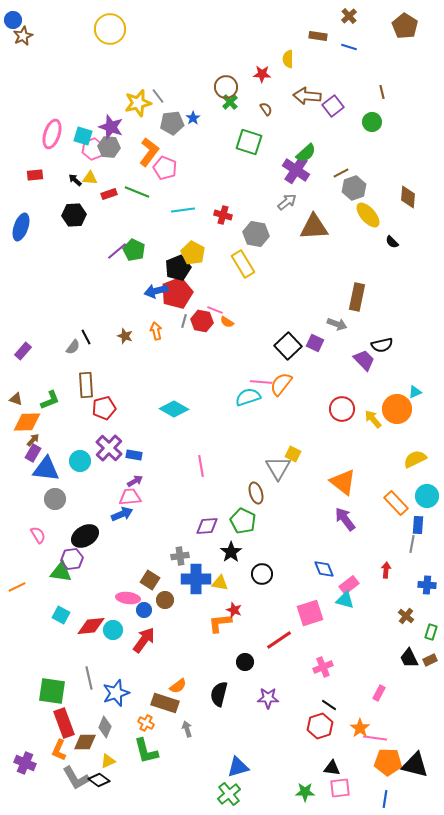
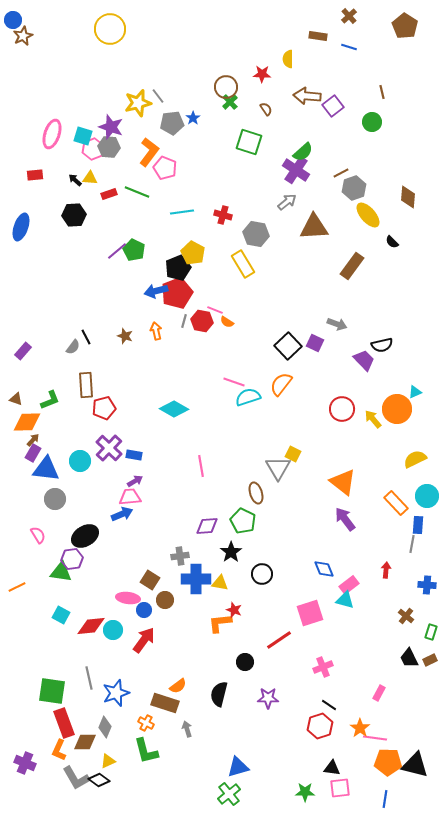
green semicircle at (306, 153): moved 3 px left, 1 px up
cyan line at (183, 210): moved 1 px left, 2 px down
brown rectangle at (357, 297): moved 5 px left, 31 px up; rotated 24 degrees clockwise
pink line at (261, 382): moved 27 px left; rotated 15 degrees clockwise
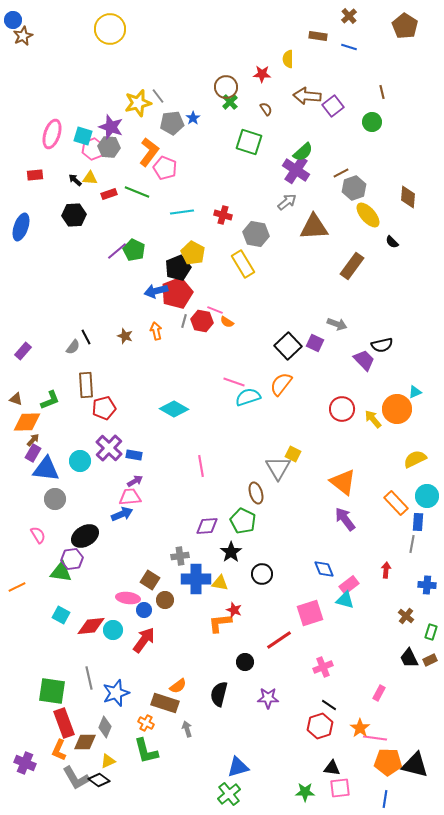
blue rectangle at (418, 525): moved 3 px up
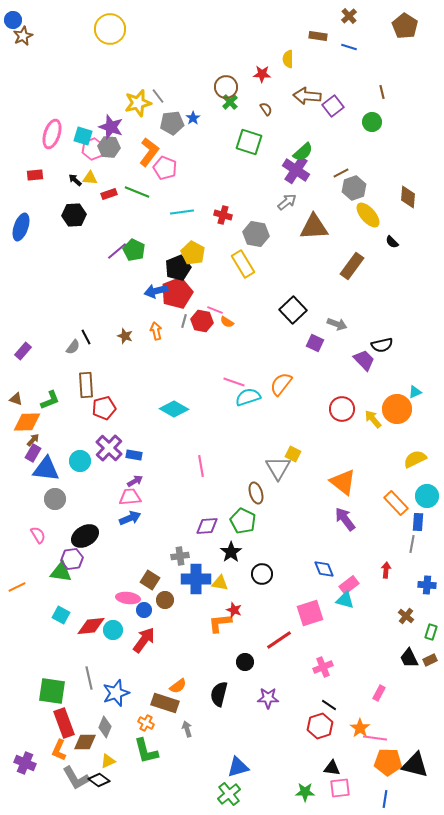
black square at (288, 346): moved 5 px right, 36 px up
blue arrow at (122, 514): moved 8 px right, 4 px down
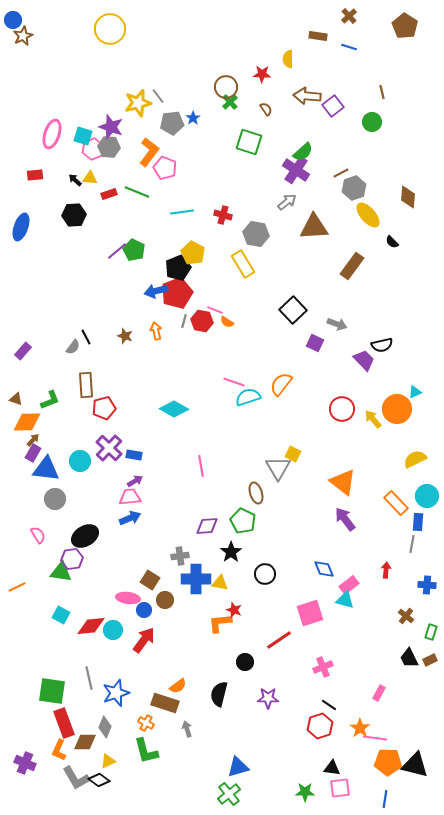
black circle at (262, 574): moved 3 px right
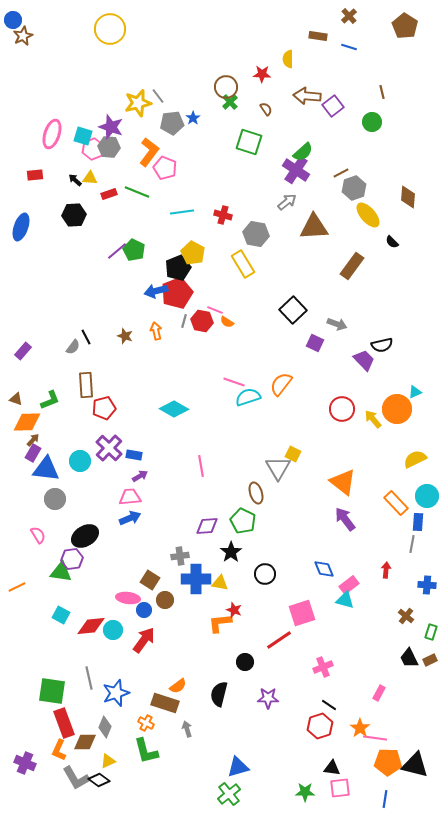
purple arrow at (135, 481): moved 5 px right, 5 px up
pink square at (310, 613): moved 8 px left
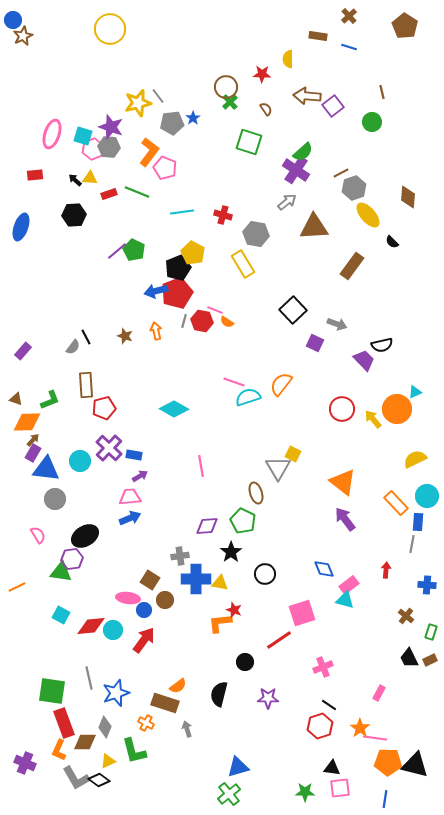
green L-shape at (146, 751): moved 12 px left
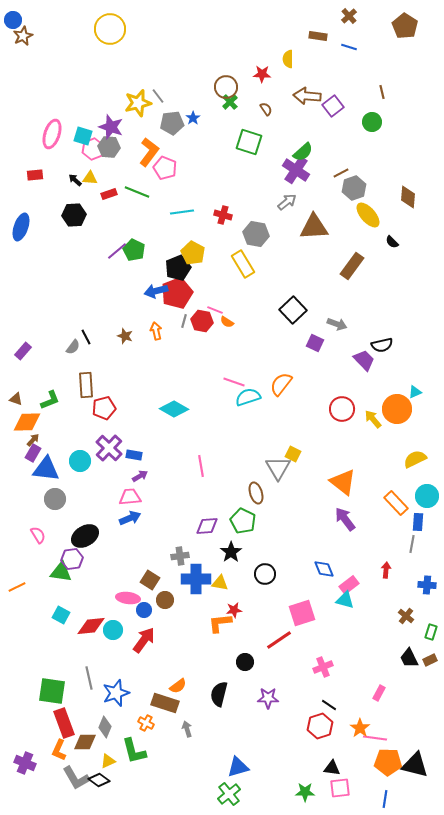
red star at (234, 610): rotated 28 degrees counterclockwise
